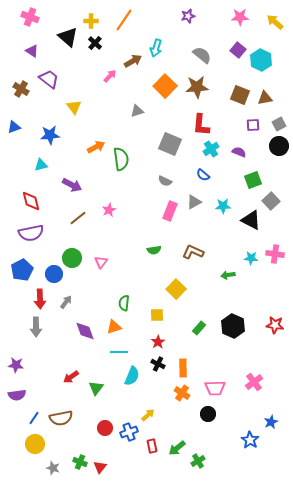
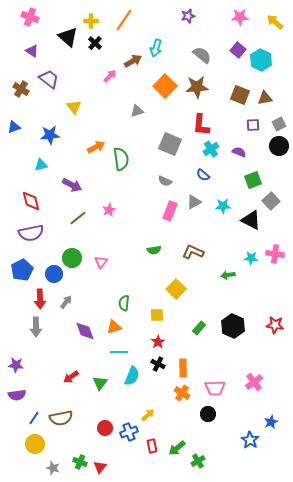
green triangle at (96, 388): moved 4 px right, 5 px up
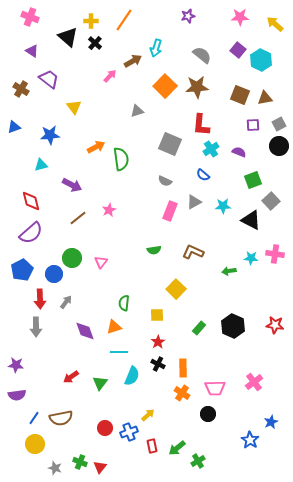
yellow arrow at (275, 22): moved 2 px down
purple semicircle at (31, 233): rotated 30 degrees counterclockwise
green arrow at (228, 275): moved 1 px right, 4 px up
gray star at (53, 468): moved 2 px right
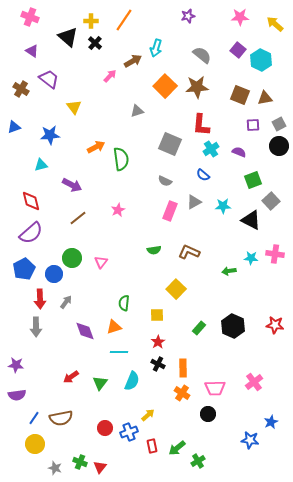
pink star at (109, 210): moved 9 px right
brown L-shape at (193, 252): moved 4 px left
blue pentagon at (22, 270): moved 2 px right, 1 px up
cyan semicircle at (132, 376): moved 5 px down
blue star at (250, 440): rotated 24 degrees counterclockwise
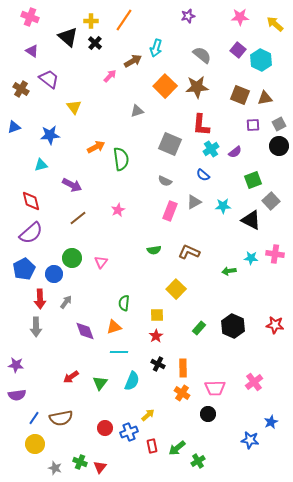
purple semicircle at (239, 152): moved 4 px left; rotated 120 degrees clockwise
red star at (158, 342): moved 2 px left, 6 px up
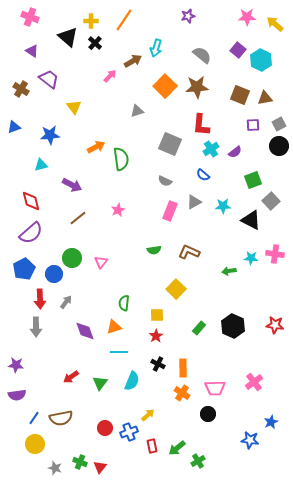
pink star at (240, 17): moved 7 px right
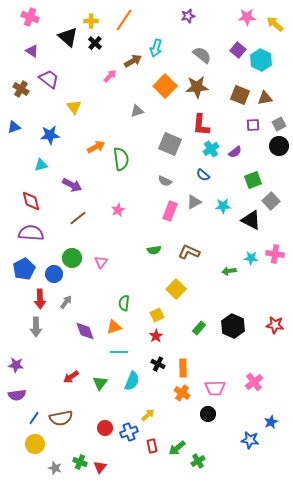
purple semicircle at (31, 233): rotated 135 degrees counterclockwise
yellow square at (157, 315): rotated 24 degrees counterclockwise
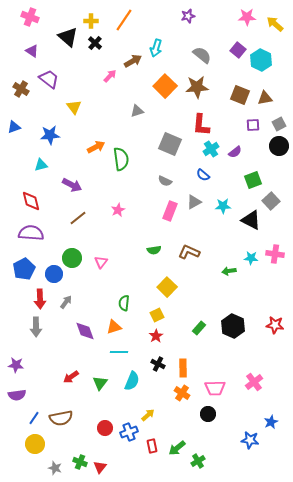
yellow square at (176, 289): moved 9 px left, 2 px up
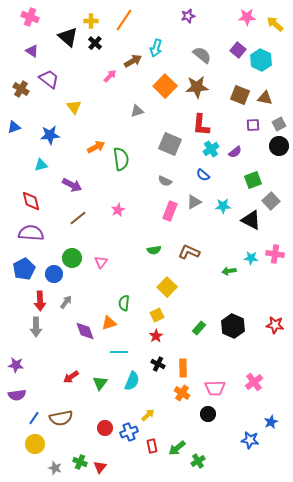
brown triangle at (265, 98): rotated 21 degrees clockwise
red arrow at (40, 299): moved 2 px down
orange triangle at (114, 327): moved 5 px left, 4 px up
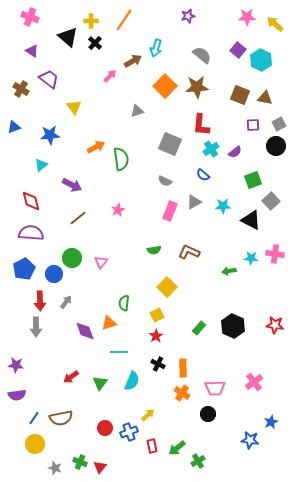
black circle at (279, 146): moved 3 px left
cyan triangle at (41, 165): rotated 24 degrees counterclockwise
